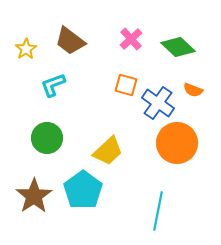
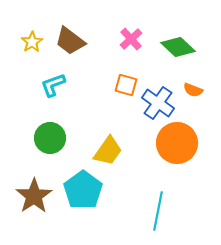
yellow star: moved 6 px right, 7 px up
green circle: moved 3 px right
yellow trapezoid: rotated 12 degrees counterclockwise
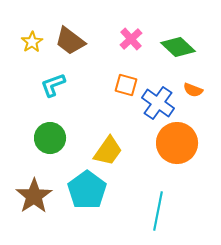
cyan pentagon: moved 4 px right
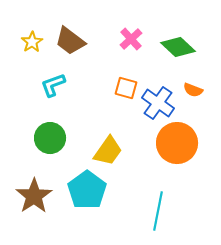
orange square: moved 3 px down
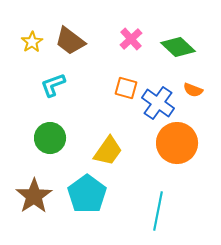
cyan pentagon: moved 4 px down
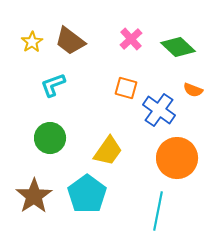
blue cross: moved 1 px right, 7 px down
orange circle: moved 15 px down
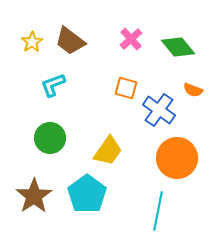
green diamond: rotated 8 degrees clockwise
